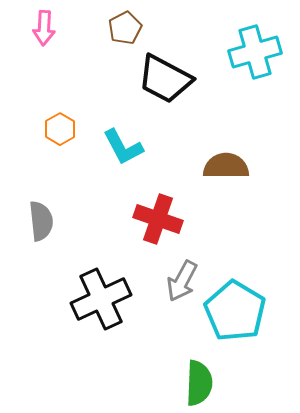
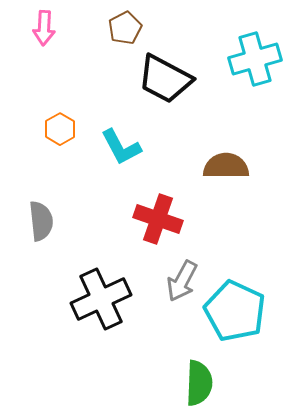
cyan cross: moved 7 px down
cyan L-shape: moved 2 px left
cyan pentagon: rotated 6 degrees counterclockwise
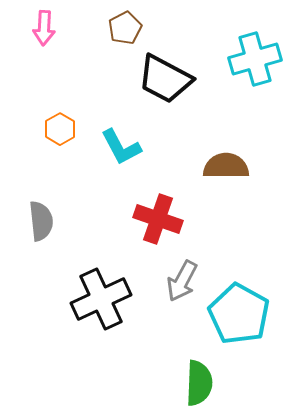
cyan pentagon: moved 4 px right, 3 px down; rotated 4 degrees clockwise
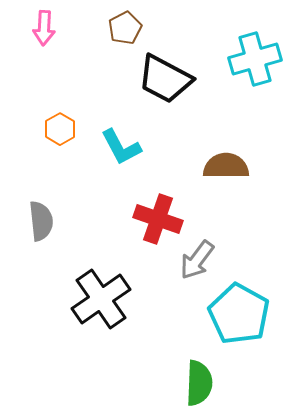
gray arrow: moved 15 px right, 21 px up; rotated 9 degrees clockwise
black cross: rotated 10 degrees counterclockwise
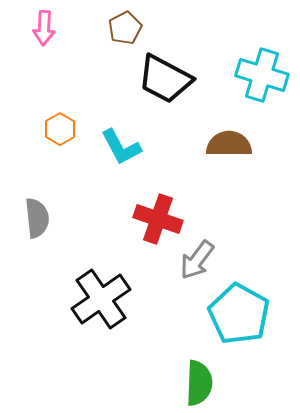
cyan cross: moved 7 px right, 16 px down; rotated 33 degrees clockwise
brown semicircle: moved 3 px right, 22 px up
gray semicircle: moved 4 px left, 3 px up
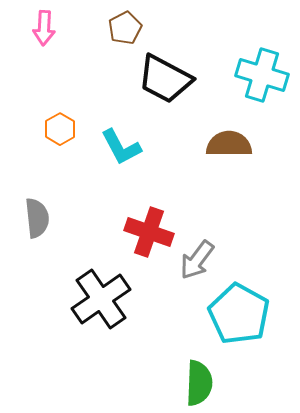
red cross: moved 9 px left, 13 px down
